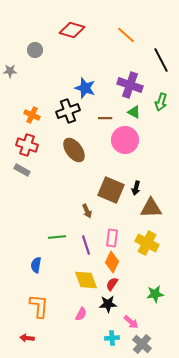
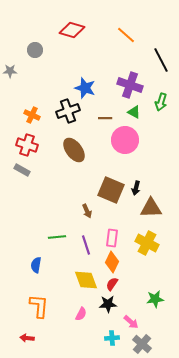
green star: moved 5 px down
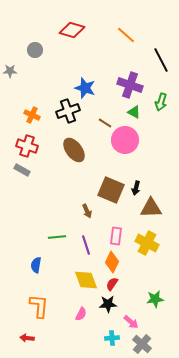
brown line: moved 5 px down; rotated 32 degrees clockwise
red cross: moved 1 px down
pink rectangle: moved 4 px right, 2 px up
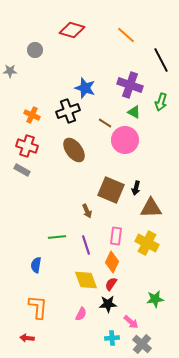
red semicircle: moved 1 px left
orange L-shape: moved 1 px left, 1 px down
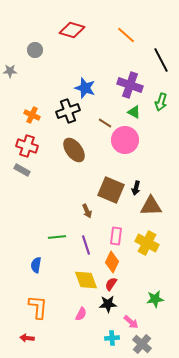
brown triangle: moved 2 px up
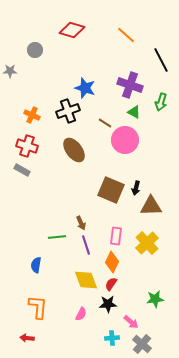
brown arrow: moved 6 px left, 12 px down
yellow cross: rotated 20 degrees clockwise
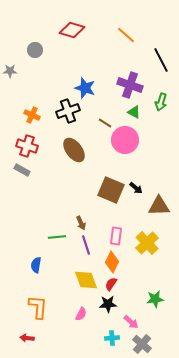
black arrow: rotated 64 degrees counterclockwise
brown triangle: moved 8 px right
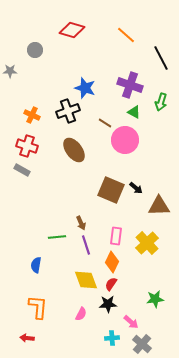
black line: moved 2 px up
